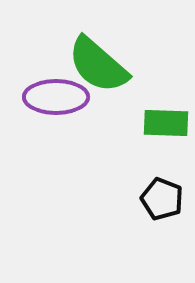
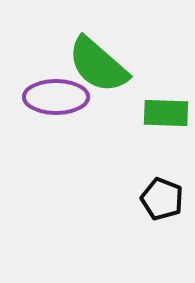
green rectangle: moved 10 px up
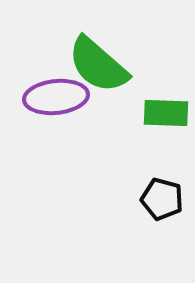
purple ellipse: rotated 6 degrees counterclockwise
black pentagon: rotated 6 degrees counterclockwise
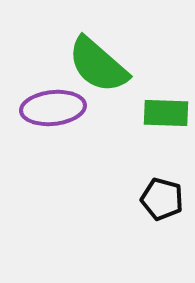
purple ellipse: moved 3 px left, 11 px down
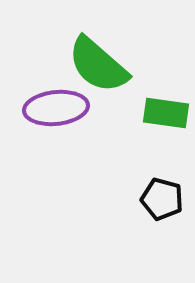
purple ellipse: moved 3 px right
green rectangle: rotated 6 degrees clockwise
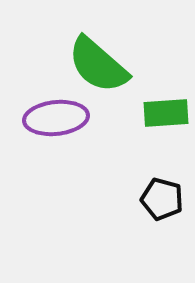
purple ellipse: moved 10 px down
green rectangle: rotated 12 degrees counterclockwise
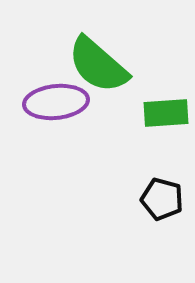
purple ellipse: moved 16 px up
